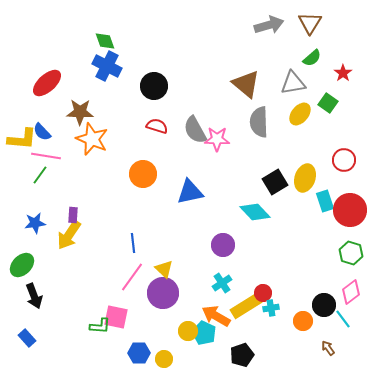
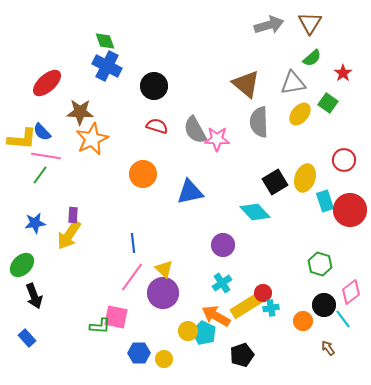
orange star at (92, 139): rotated 24 degrees clockwise
green hexagon at (351, 253): moved 31 px left, 11 px down
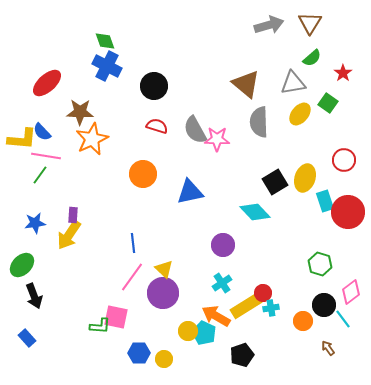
red circle at (350, 210): moved 2 px left, 2 px down
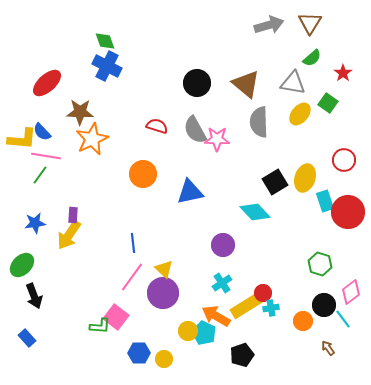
gray triangle at (293, 83): rotated 20 degrees clockwise
black circle at (154, 86): moved 43 px right, 3 px up
pink square at (116, 317): rotated 25 degrees clockwise
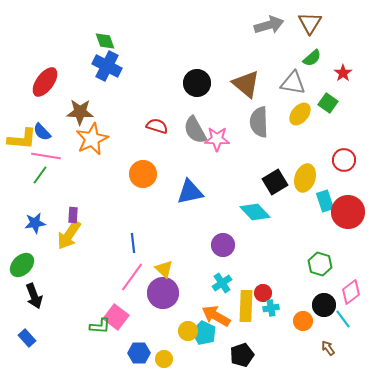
red ellipse at (47, 83): moved 2 px left, 1 px up; rotated 12 degrees counterclockwise
yellow rectangle at (246, 306): rotated 56 degrees counterclockwise
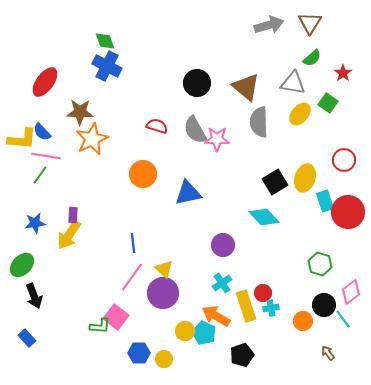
brown triangle at (246, 84): moved 3 px down
blue triangle at (190, 192): moved 2 px left, 1 px down
cyan diamond at (255, 212): moved 9 px right, 5 px down
yellow rectangle at (246, 306): rotated 20 degrees counterclockwise
yellow circle at (188, 331): moved 3 px left
brown arrow at (328, 348): moved 5 px down
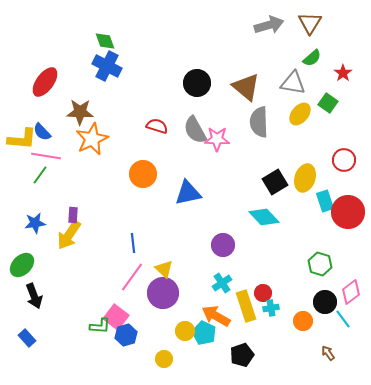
black circle at (324, 305): moved 1 px right, 3 px up
blue hexagon at (139, 353): moved 13 px left, 18 px up; rotated 15 degrees counterclockwise
